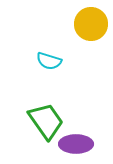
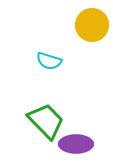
yellow circle: moved 1 px right, 1 px down
green trapezoid: rotated 9 degrees counterclockwise
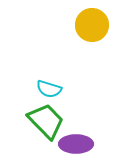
cyan semicircle: moved 28 px down
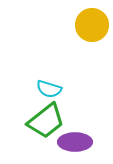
green trapezoid: rotated 96 degrees clockwise
purple ellipse: moved 1 px left, 2 px up
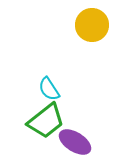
cyan semicircle: rotated 40 degrees clockwise
purple ellipse: rotated 32 degrees clockwise
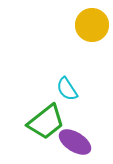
cyan semicircle: moved 18 px right
green trapezoid: moved 1 px down
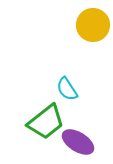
yellow circle: moved 1 px right
purple ellipse: moved 3 px right
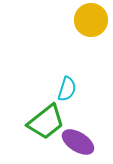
yellow circle: moved 2 px left, 5 px up
cyan semicircle: rotated 130 degrees counterclockwise
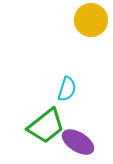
green trapezoid: moved 4 px down
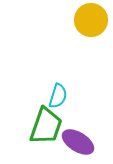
cyan semicircle: moved 9 px left, 7 px down
green trapezoid: rotated 33 degrees counterclockwise
